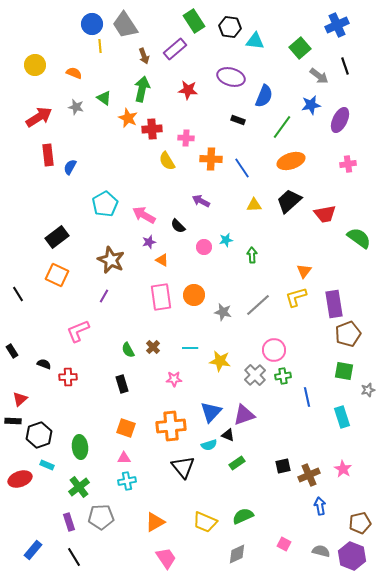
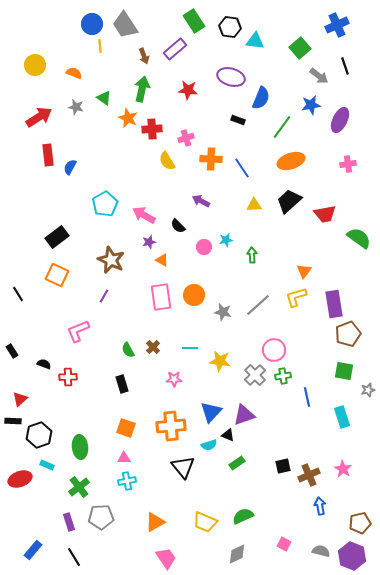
blue semicircle at (264, 96): moved 3 px left, 2 px down
pink cross at (186, 138): rotated 21 degrees counterclockwise
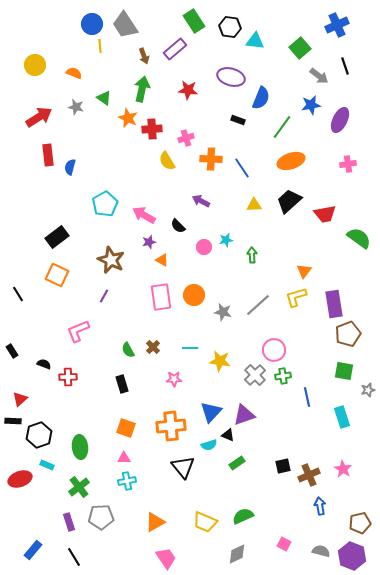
blue semicircle at (70, 167): rotated 14 degrees counterclockwise
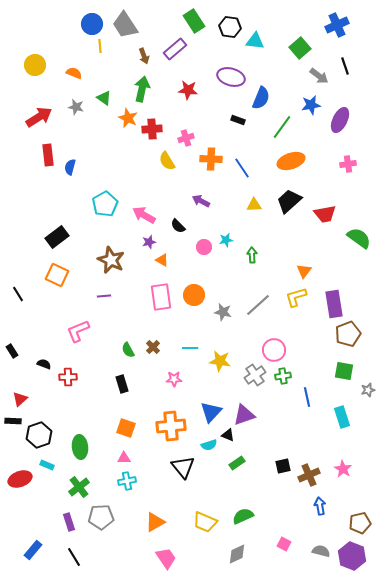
purple line at (104, 296): rotated 56 degrees clockwise
gray cross at (255, 375): rotated 10 degrees clockwise
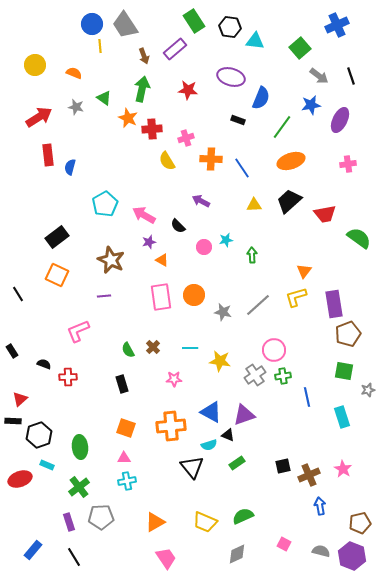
black line at (345, 66): moved 6 px right, 10 px down
blue triangle at (211, 412): rotated 45 degrees counterclockwise
black triangle at (183, 467): moved 9 px right
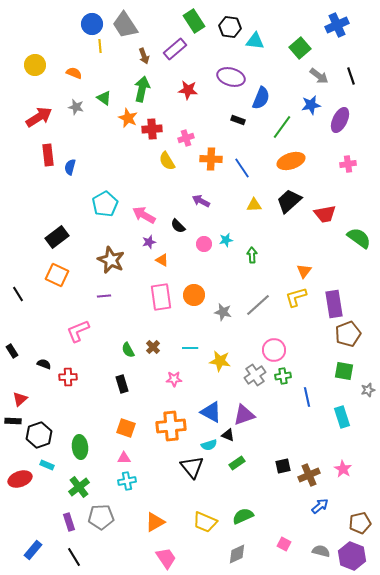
pink circle at (204, 247): moved 3 px up
blue arrow at (320, 506): rotated 60 degrees clockwise
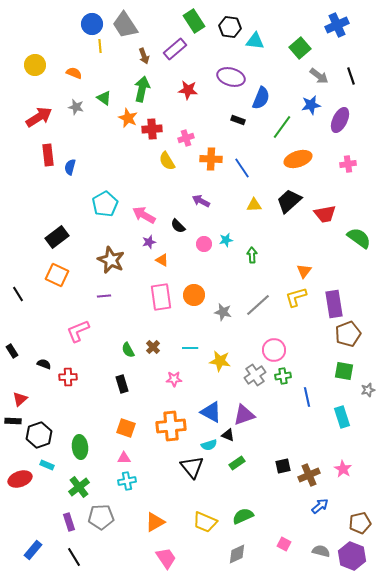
orange ellipse at (291, 161): moved 7 px right, 2 px up
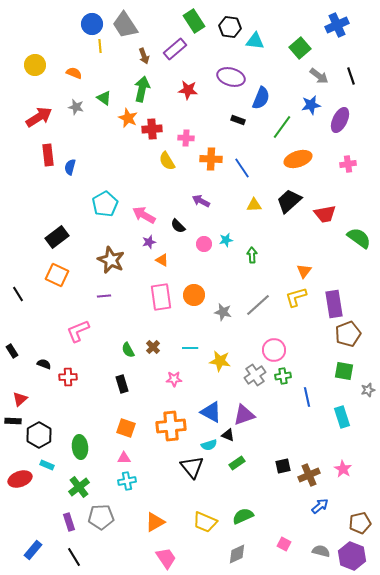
pink cross at (186, 138): rotated 21 degrees clockwise
black hexagon at (39, 435): rotated 10 degrees counterclockwise
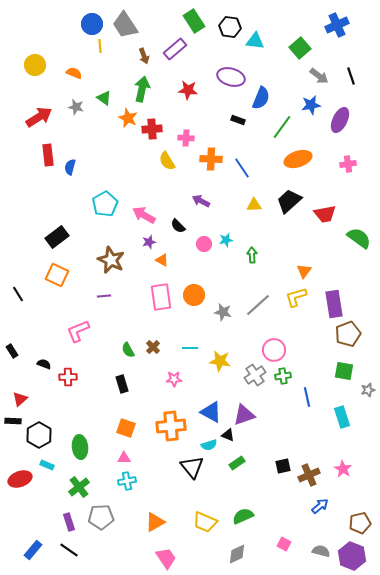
black line at (74, 557): moved 5 px left, 7 px up; rotated 24 degrees counterclockwise
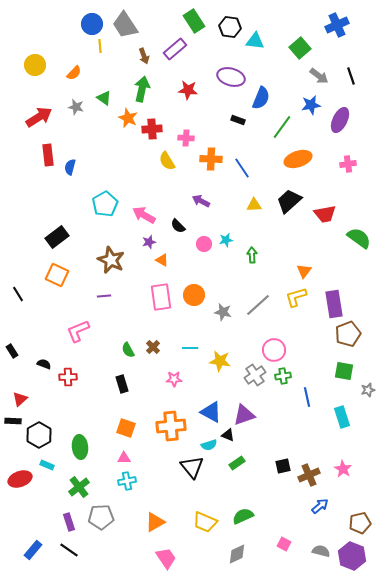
orange semicircle at (74, 73): rotated 112 degrees clockwise
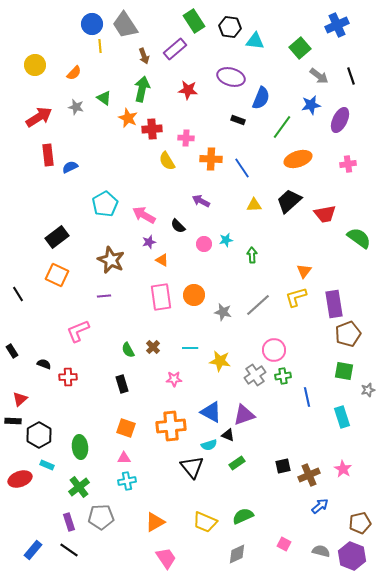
blue semicircle at (70, 167): rotated 49 degrees clockwise
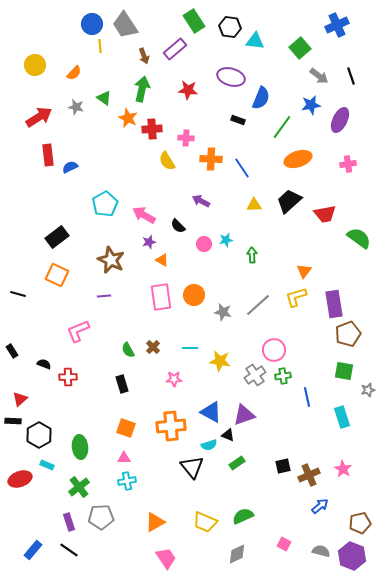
black line at (18, 294): rotated 42 degrees counterclockwise
